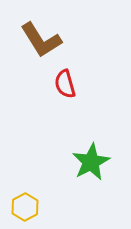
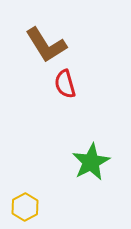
brown L-shape: moved 5 px right, 5 px down
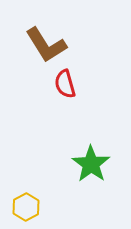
green star: moved 2 px down; rotated 9 degrees counterclockwise
yellow hexagon: moved 1 px right
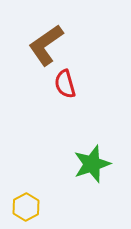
brown L-shape: rotated 87 degrees clockwise
green star: moved 1 px right; rotated 18 degrees clockwise
